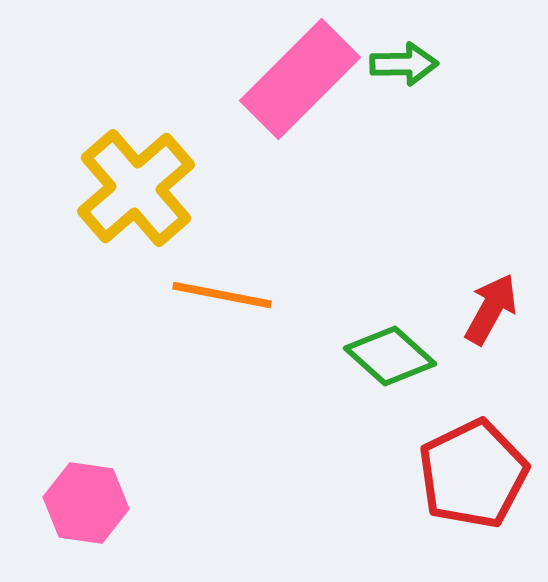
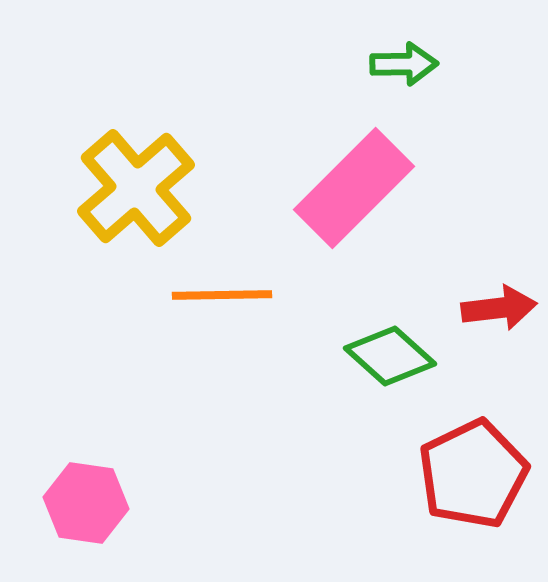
pink rectangle: moved 54 px right, 109 px down
orange line: rotated 12 degrees counterclockwise
red arrow: moved 8 px right, 1 px up; rotated 54 degrees clockwise
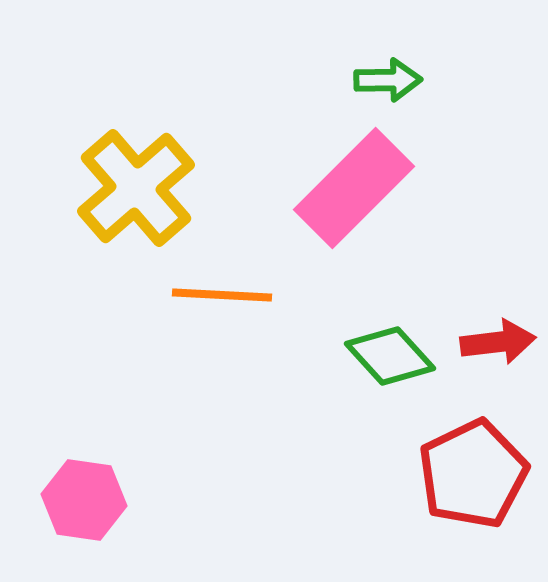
green arrow: moved 16 px left, 16 px down
orange line: rotated 4 degrees clockwise
red arrow: moved 1 px left, 34 px down
green diamond: rotated 6 degrees clockwise
pink hexagon: moved 2 px left, 3 px up
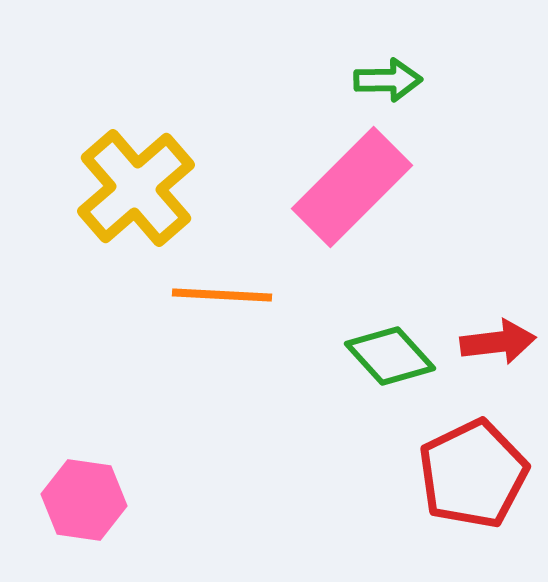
pink rectangle: moved 2 px left, 1 px up
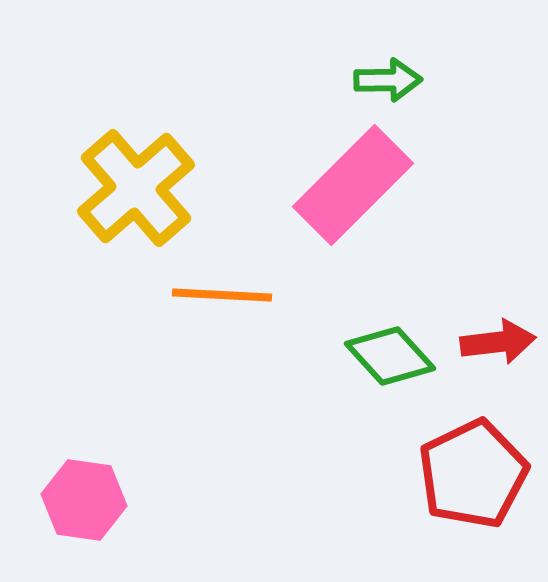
pink rectangle: moved 1 px right, 2 px up
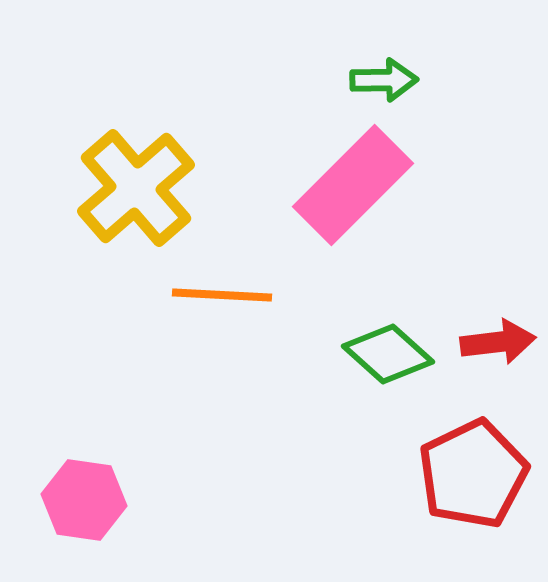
green arrow: moved 4 px left
green diamond: moved 2 px left, 2 px up; rotated 6 degrees counterclockwise
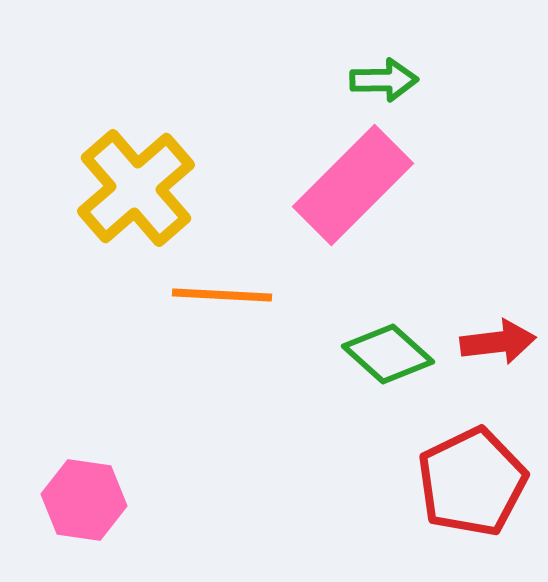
red pentagon: moved 1 px left, 8 px down
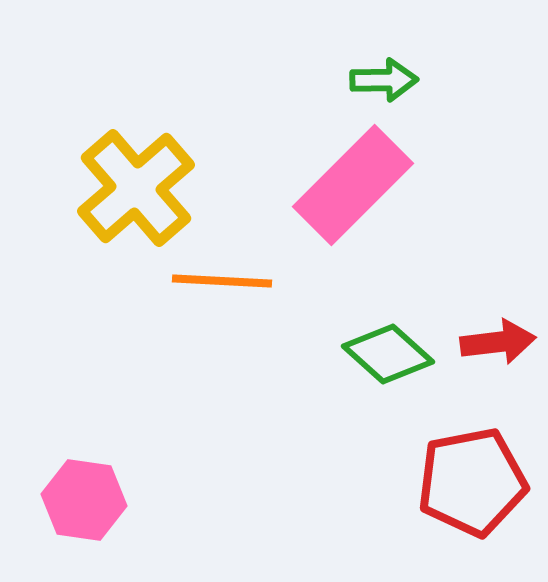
orange line: moved 14 px up
red pentagon: rotated 15 degrees clockwise
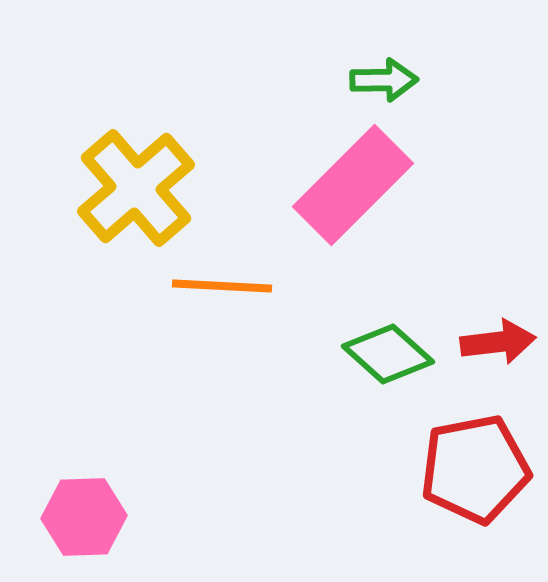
orange line: moved 5 px down
red pentagon: moved 3 px right, 13 px up
pink hexagon: moved 17 px down; rotated 10 degrees counterclockwise
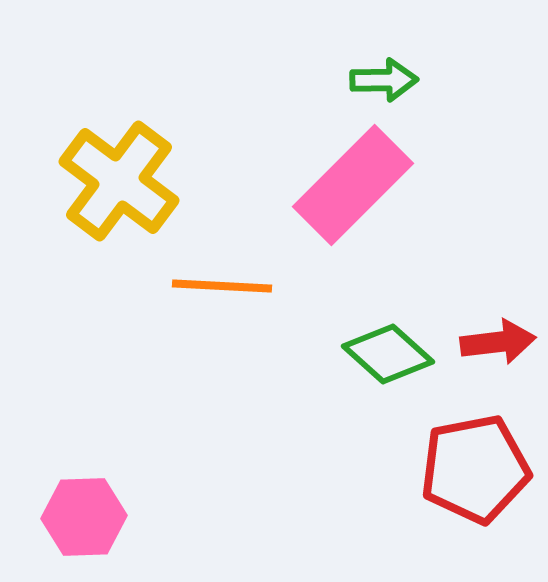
yellow cross: moved 17 px left, 7 px up; rotated 12 degrees counterclockwise
